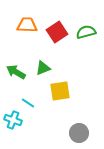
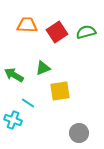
green arrow: moved 2 px left, 3 px down
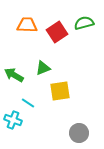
green semicircle: moved 2 px left, 9 px up
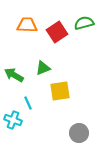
cyan line: rotated 32 degrees clockwise
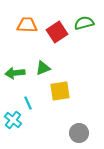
green arrow: moved 1 px right, 2 px up; rotated 36 degrees counterclockwise
cyan cross: rotated 18 degrees clockwise
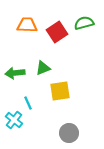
cyan cross: moved 1 px right
gray circle: moved 10 px left
